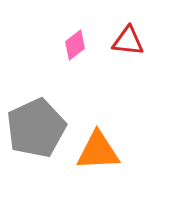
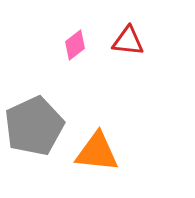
gray pentagon: moved 2 px left, 2 px up
orange triangle: moved 1 px left, 1 px down; rotated 9 degrees clockwise
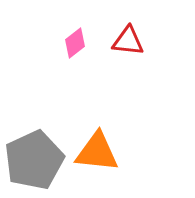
pink diamond: moved 2 px up
gray pentagon: moved 34 px down
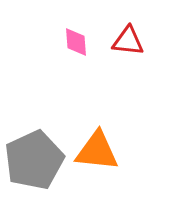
pink diamond: moved 1 px right, 1 px up; rotated 56 degrees counterclockwise
orange triangle: moved 1 px up
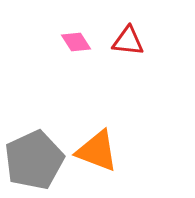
pink diamond: rotated 28 degrees counterclockwise
orange triangle: rotated 15 degrees clockwise
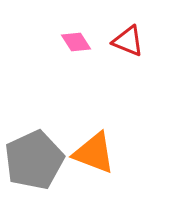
red triangle: rotated 16 degrees clockwise
orange triangle: moved 3 px left, 2 px down
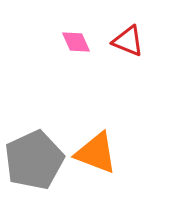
pink diamond: rotated 8 degrees clockwise
orange triangle: moved 2 px right
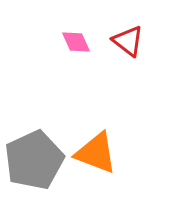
red triangle: rotated 16 degrees clockwise
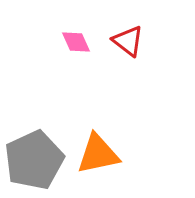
orange triangle: moved 2 px right, 1 px down; rotated 33 degrees counterclockwise
